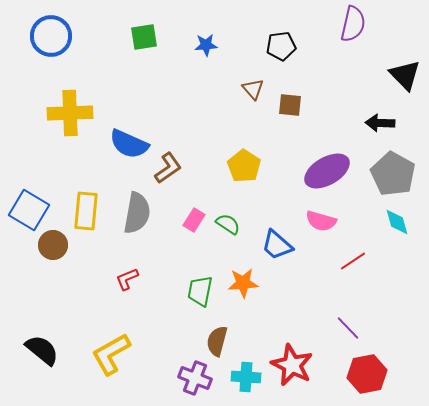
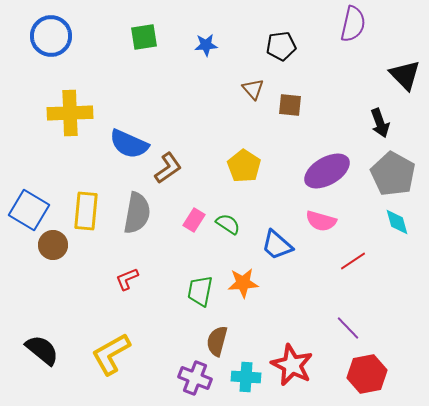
black arrow: rotated 112 degrees counterclockwise
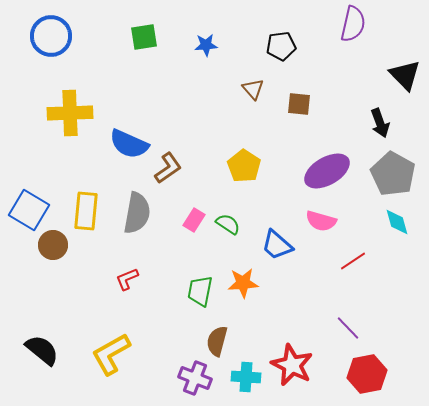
brown square: moved 9 px right, 1 px up
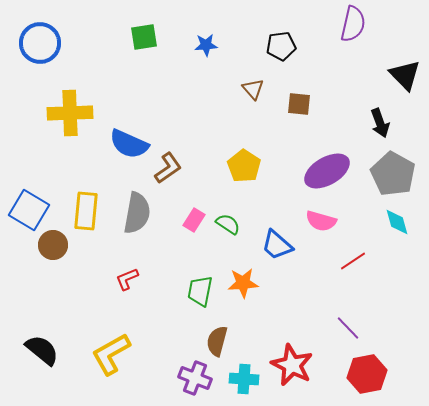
blue circle: moved 11 px left, 7 px down
cyan cross: moved 2 px left, 2 px down
